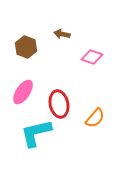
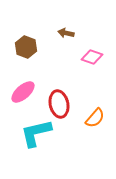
brown arrow: moved 4 px right, 1 px up
pink ellipse: rotated 15 degrees clockwise
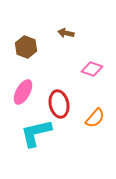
pink diamond: moved 12 px down
pink ellipse: rotated 20 degrees counterclockwise
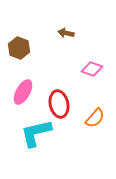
brown hexagon: moved 7 px left, 1 px down
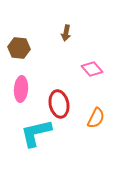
brown arrow: rotated 91 degrees counterclockwise
brown hexagon: rotated 15 degrees counterclockwise
pink diamond: rotated 30 degrees clockwise
pink ellipse: moved 2 px left, 3 px up; rotated 25 degrees counterclockwise
orange semicircle: moved 1 px right; rotated 15 degrees counterclockwise
